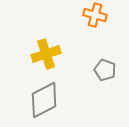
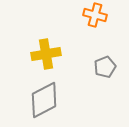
yellow cross: rotated 8 degrees clockwise
gray pentagon: moved 3 px up; rotated 30 degrees clockwise
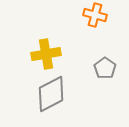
gray pentagon: moved 1 px down; rotated 15 degrees counterclockwise
gray diamond: moved 7 px right, 6 px up
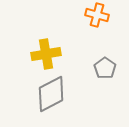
orange cross: moved 2 px right
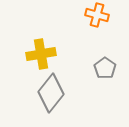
yellow cross: moved 5 px left
gray diamond: moved 1 px up; rotated 24 degrees counterclockwise
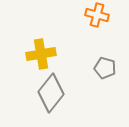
gray pentagon: rotated 20 degrees counterclockwise
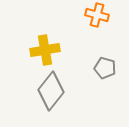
yellow cross: moved 4 px right, 4 px up
gray diamond: moved 2 px up
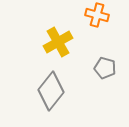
yellow cross: moved 13 px right, 8 px up; rotated 20 degrees counterclockwise
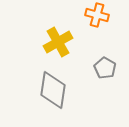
gray pentagon: rotated 15 degrees clockwise
gray diamond: moved 2 px right, 1 px up; rotated 30 degrees counterclockwise
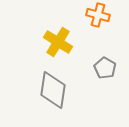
orange cross: moved 1 px right
yellow cross: rotated 28 degrees counterclockwise
